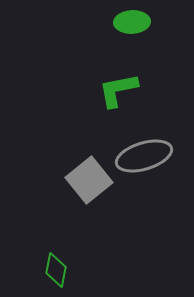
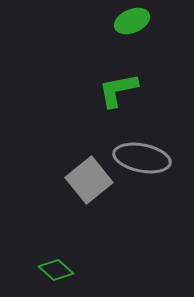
green ellipse: moved 1 px up; rotated 20 degrees counterclockwise
gray ellipse: moved 2 px left, 2 px down; rotated 28 degrees clockwise
green diamond: rotated 60 degrees counterclockwise
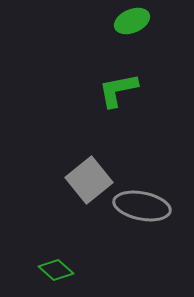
gray ellipse: moved 48 px down
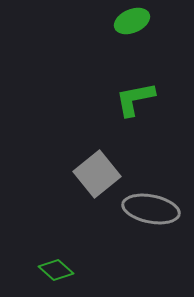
green L-shape: moved 17 px right, 9 px down
gray square: moved 8 px right, 6 px up
gray ellipse: moved 9 px right, 3 px down
